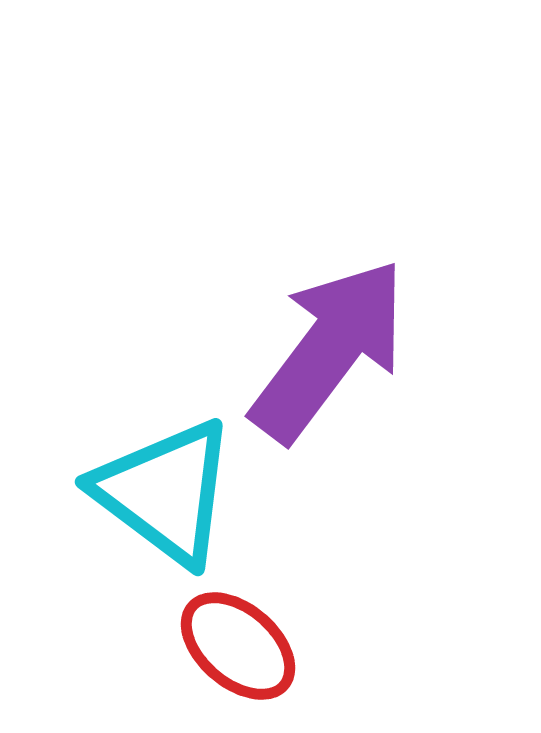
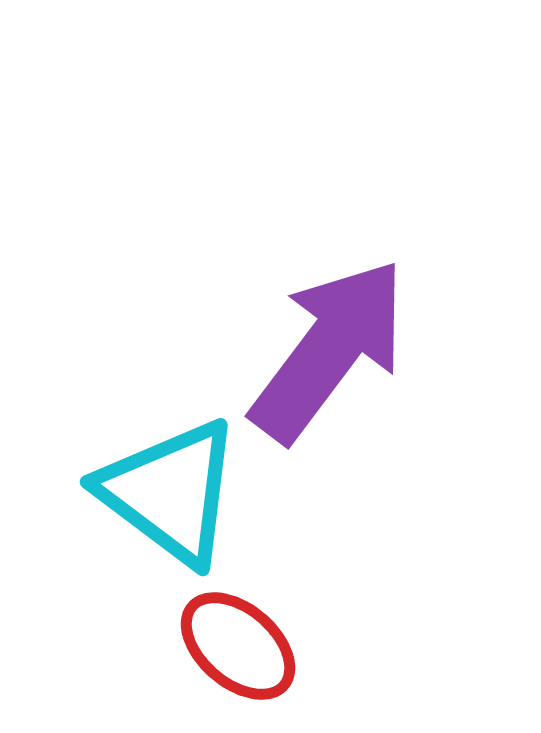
cyan triangle: moved 5 px right
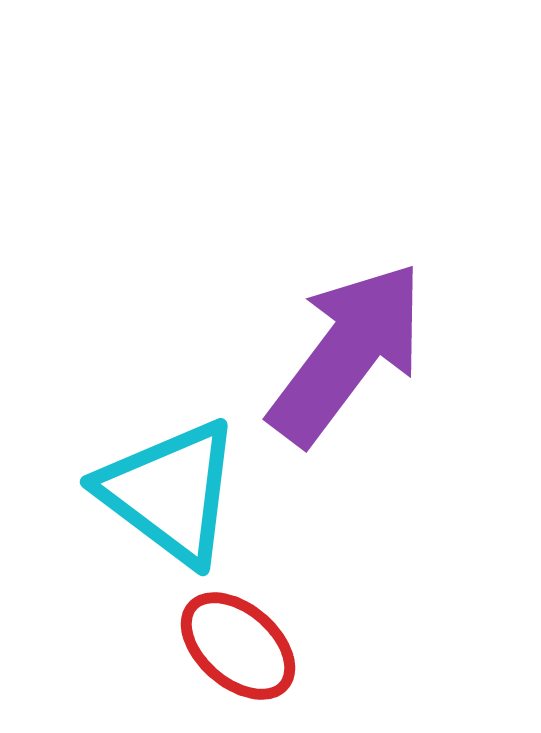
purple arrow: moved 18 px right, 3 px down
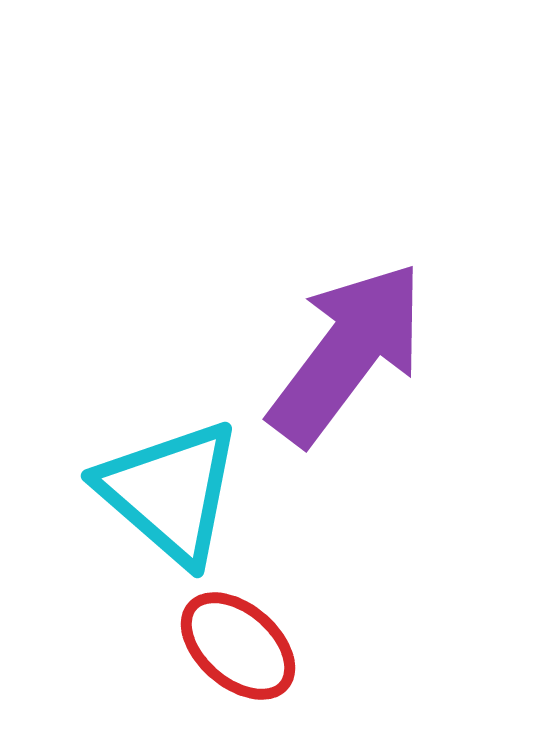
cyan triangle: rotated 4 degrees clockwise
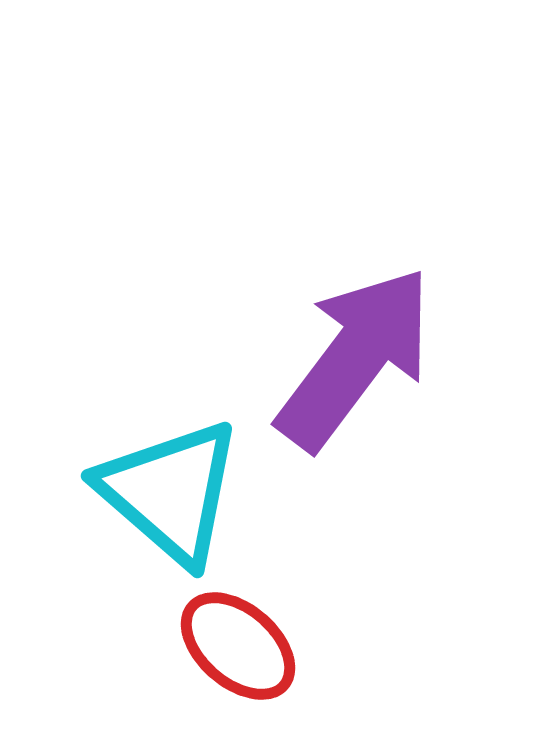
purple arrow: moved 8 px right, 5 px down
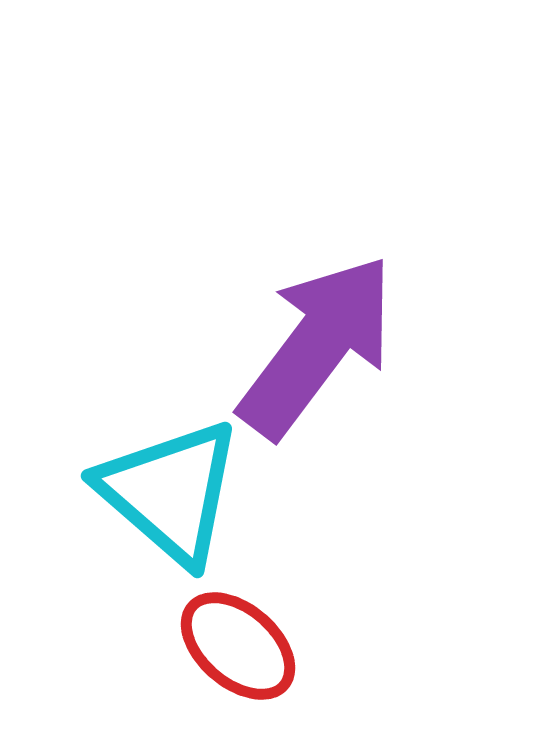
purple arrow: moved 38 px left, 12 px up
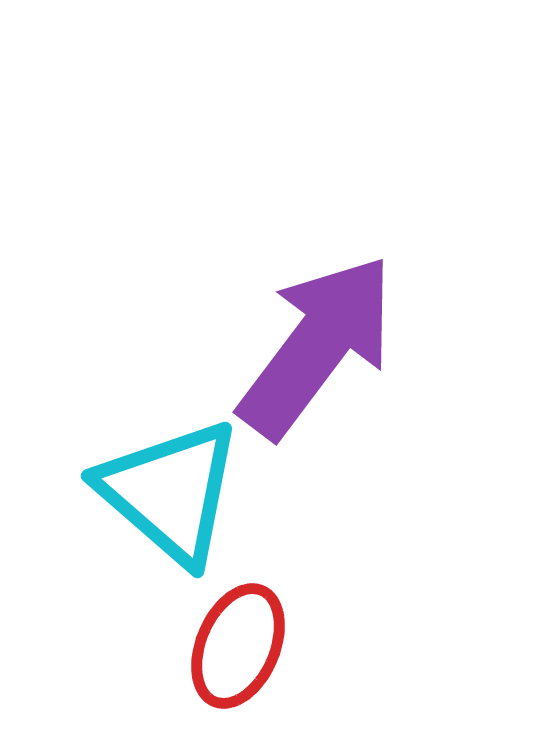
red ellipse: rotated 72 degrees clockwise
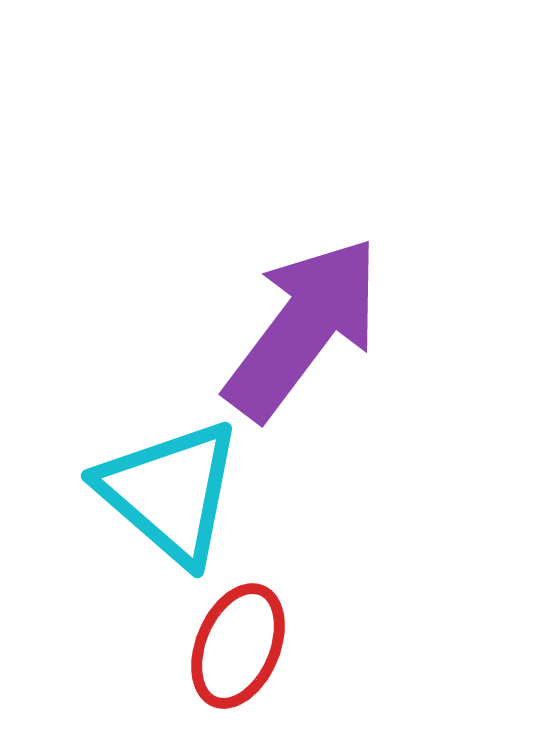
purple arrow: moved 14 px left, 18 px up
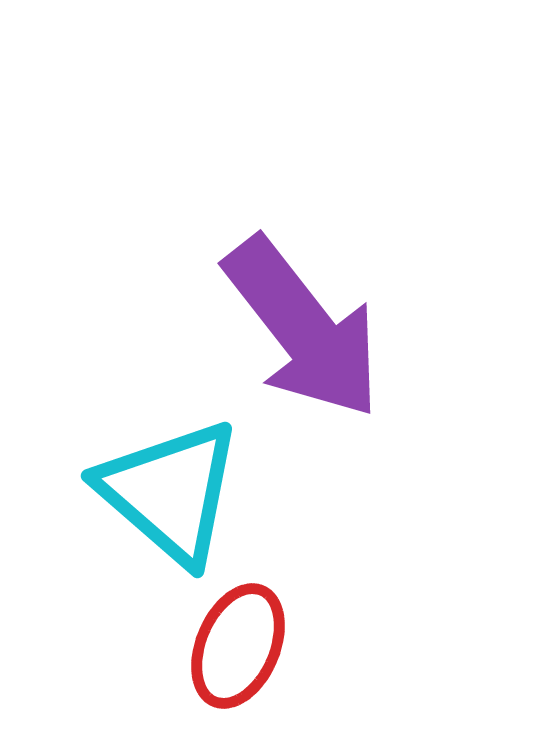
purple arrow: rotated 105 degrees clockwise
